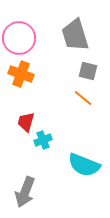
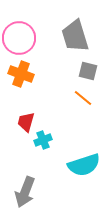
gray trapezoid: moved 1 px down
cyan semicircle: rotated 40 degrees counterclockwise
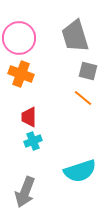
red trapezoid: moved 3 px right, 5 px up; rotated 15 degrees counterclockwise
cyan cross: moved 10 px left, 1 px down
cyan semicircle: moved 4 px left, 6 px down
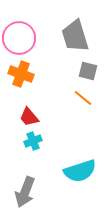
red trapezoid: rotated 40 degrees counterclockwise
